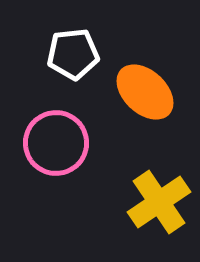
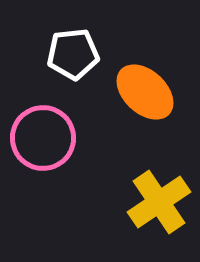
pink circle: moved 13 px left, 5 px up
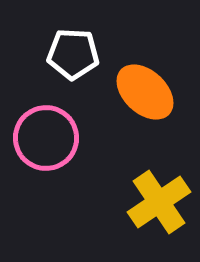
white pentagon: rotated 9 degrees clockwise
pink circle: moved 3 px right
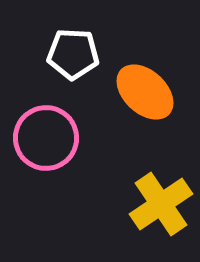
yellow cross: moved 2 px right, 2 px down
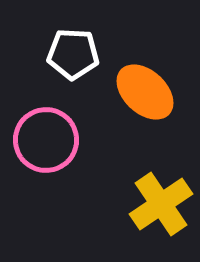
pink circle: moved 2 px down
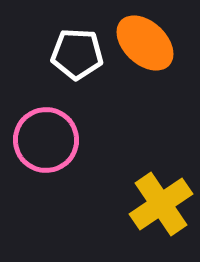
white pentagon: moved 4 px right
orange ellipse: moved 49 px up
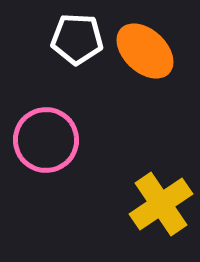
orange ellipse: moved 8 px down
white pentagon: moved 15 px up
